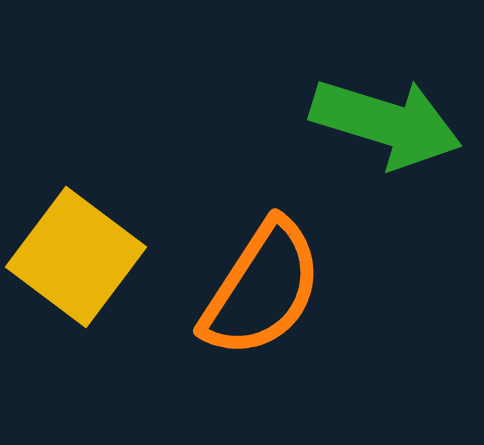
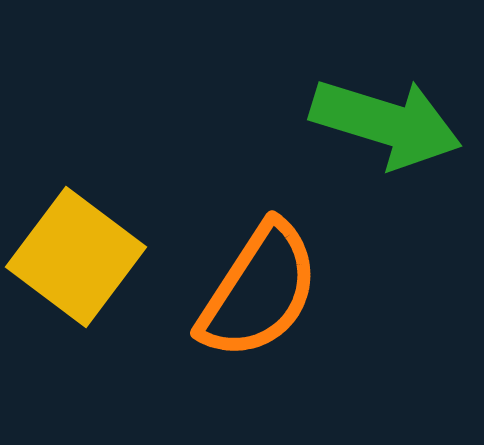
orange semicircle: moved 3 px left, 2 px down
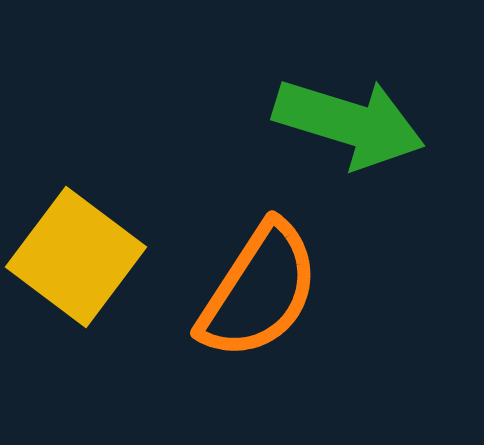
green arrow: moved 37 px left
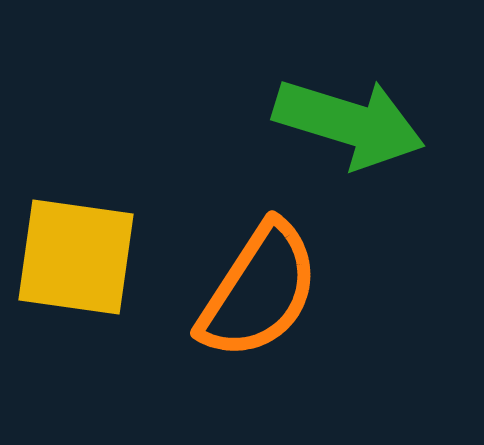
yellow square: rotated 29 degrees counterclockwise
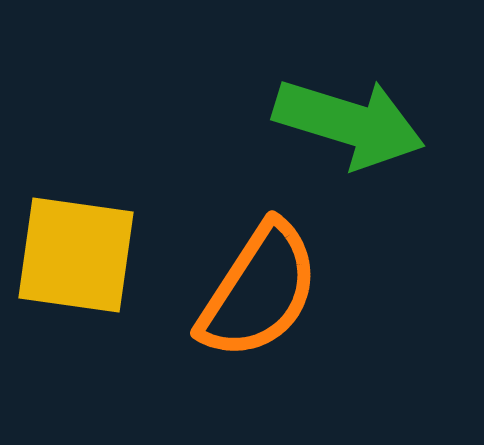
yellow square: moved 2 px up
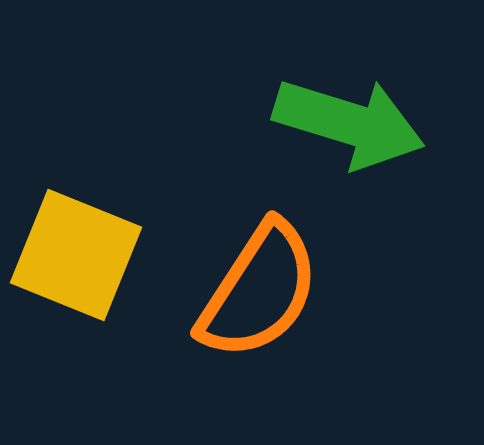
yellow square: rotated 14 degrees clockwise
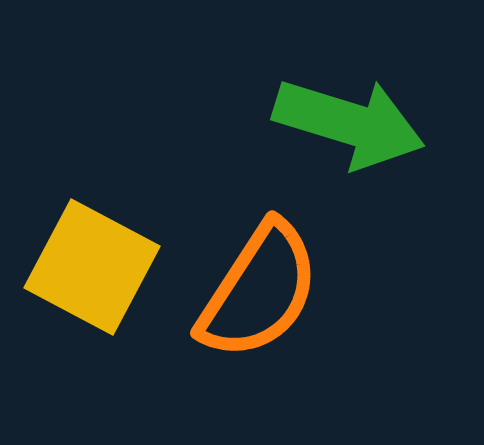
yellow square: moved 16 px right, 12 px down; rotated 6 degrees clockwise
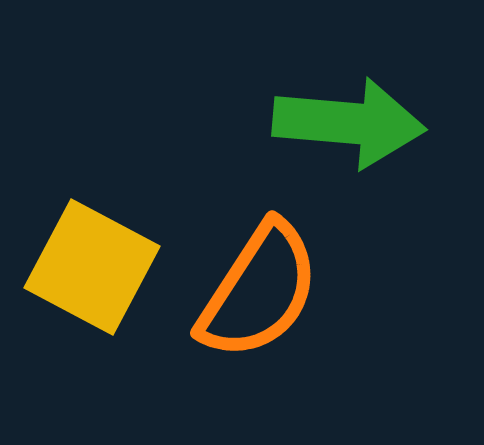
green arrow: rotated 12 degrees counterclockwise
